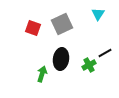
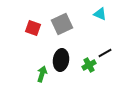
cyan triangle: moved 2 px right; rotated 40 degrees counterclockwise
black ellipse: moved 1 px down
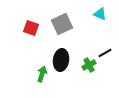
red square: moved 2 px left
